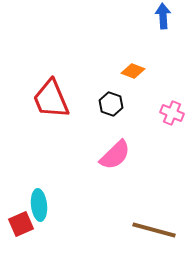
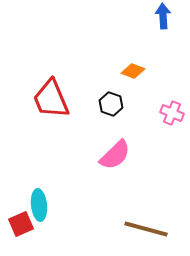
brown line: moved 8 px left, 1 px up
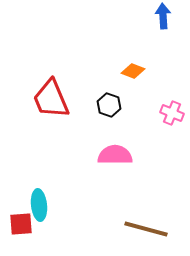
black hexagon: moved 2 px left, 1 px down
pink semicircle: rotated 136 degrees counterclockwise
red square: rotated 20 degrees clockwise
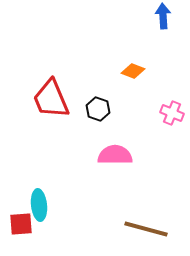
black hexagon: moved 11 px left, 4 px down
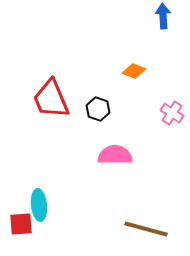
orange diamond: moved 1 px right
pink cross: rotated 10 degrees clockwise
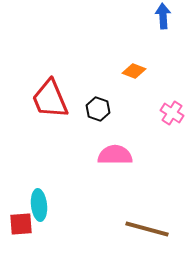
red trapezoid: moved 1 px left
brown line: moved 1 px right
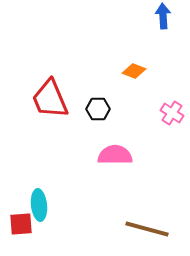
black hexagon: rotated 20 degrees counterclockwise
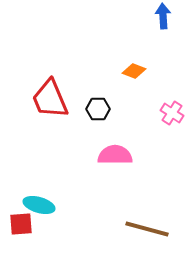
cyan ellipse: rotated 68 degrees counterclockwise
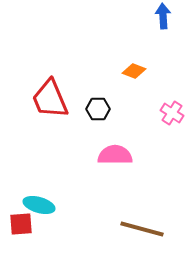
brown line: moved 5 px left
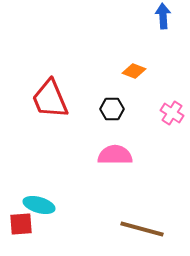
black hexagon: moved 14 px right
